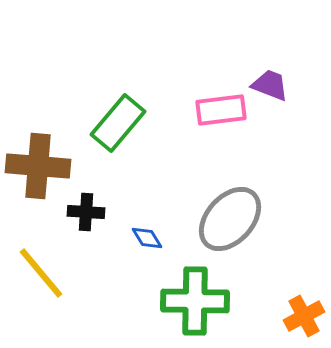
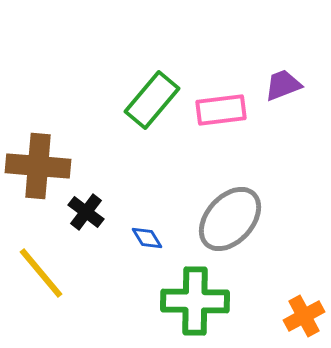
purple trapezoid: moved 13 px right; rotated 42 degrees counterclockwise
green rectangle: moved 34 px right, 23 px up
black cross: rotated 33 degrees clockwise
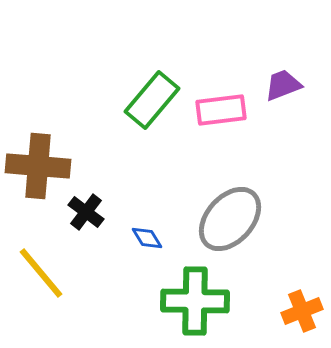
orange cross: moved 2 px left, 5 px up; rotated 6 degrees clockwise
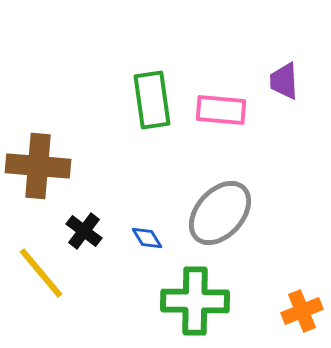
purple trapezoid: moved 1 px right, 4 px up; rotated 72 degrees counterclockwise
green rectangle: rotated 48 degrees counterclockwise
pink rectangle: rotated 12 degrees clockwise
black cross: moved 2 px left, 19 px down
gray ellipse: moved 10 px left, 6 px up
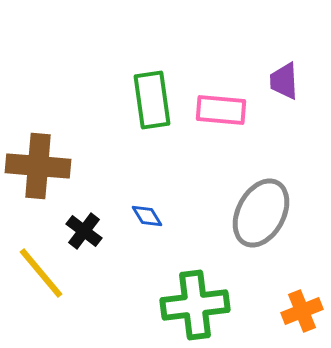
gray ellipse: moved 41 px right; rotated 14 degrees counterclockwise
blue diamond: moved 22 px up
green cross: moved 4 px down; rotated 8 degrees counterclockwise
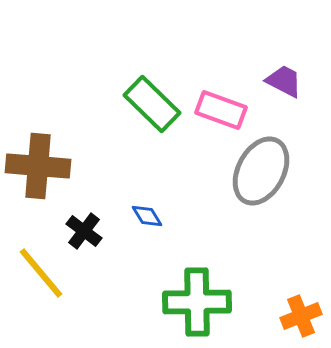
purple trapezoid: rotated 120 degrees clockwise
green rectangle: moved 4 px down; rotated 38 degrees counterclockwise
pink rectangle: rotated 15 degrees clockwise
gray ellipse: moved 42 px up
green cross: moved 2 px right, 3 px up; rotated 6 degrees clockwise
orange cross: moved 1 px left, 5 px down
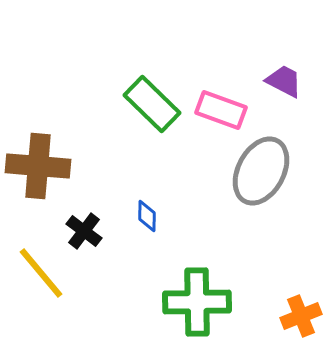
blue diamond: rotated 32 degrees clockwise
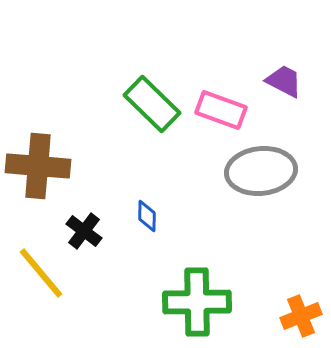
gray ellipse: rotated 56 degrees clockwise
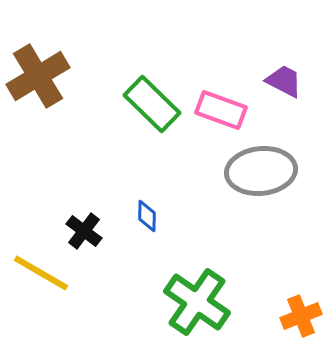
brown cross: moved 90 px up; rotated 36 degrees counterclockwise
yellow line: rotated 20 degrees counterclockwise
green cross: rotated 36 degrees clockwise
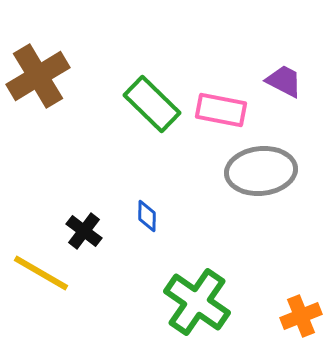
pink rectangle: rotated 9 degrees counterclockwise
